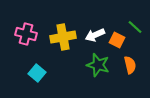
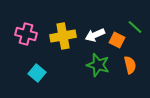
yellow cross: moved 1 px up
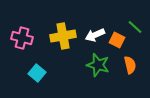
pink cross: moved 4 px left, 4 px down
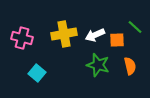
yellow cross: moved 1 px right, 2 px up
orange square: rotated 28 degrees counterclockwise
orange semicircle: moved 1 px down
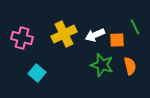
green line: rotated 21 degrees clockwise
yellow cross: rotated 15 degrees counterclockwise
green star: moved 4 px right
